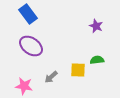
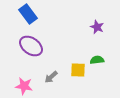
purple star: moved 1 px right, 1 px down
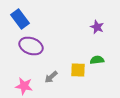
blue rectangle: moved 8 px left, 5 px down
purple ellipse: rotated 15 degrees counterclockwise
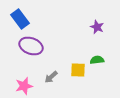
pink star: rotated 24 degrees counterclockwise
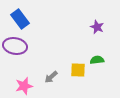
purple ellipse: moved 16 px left; rotated 10 degrees counterclockwise
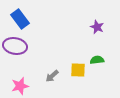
gray arrow: moved 1 px right, 1 px up
pink star: moved 4 px left
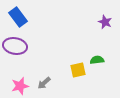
blue rectangle: moved 2 px left, 2 px up
purple star: moved 8 px right, 5 px up
yellow square: rotated 14 degrees counterclockwise
gray arrow: moved 8 px left, 7 px down
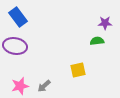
purple star: moved 1 px down; rotated 24 degrees counterclockwise
green semicircle: moved 19 px up
gray arrow: moved 3 px down
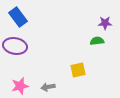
gray arrow: moved 4 px right, 1 px down; rotated 32 degrees clockwise
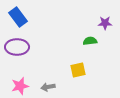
green semicircle: moved 7 px left
purple ellipse: moved 2 px right, 1 px down; rotated 10 degrees counterclockwise
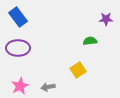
purple star: moved 1 px right, 4 px up
purple ellipse: moved 1 px right, 1 px down
yellow square: rotated 21 degrees counterclockwise
pink star: rotated 12 degrees counterclockwise
